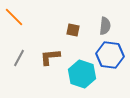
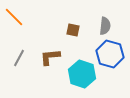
blue hexagon: moved 1 px up; rotated 8 degrees clockwise
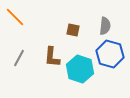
orange line: moved 1 px right
brown L-shape: moved 2 px right; rotated 80 degrees counterclockwise
cyan hexagon: moved 2 px left, 5 px up
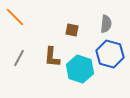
gray semicircle: moved 1 px right, 2 px up
brown square: moved 1 px left
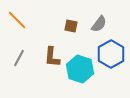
orange line: moved 2 px right, 3 px down
gray semicircle: moved 7 px left; rotated 30 degrees clockwise
brown square: moved 1 px left, 4 px up
blue hexagon: moved 1 px right; rotated 16 degrees clockwise
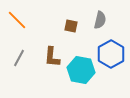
gray semicircle: moved 1 px right, 4 px up; rotated 24 degrees counterclockwise
cyan hexagon: moved 1 px right, 1 px down; rotated 8 degrees counterclockwise
